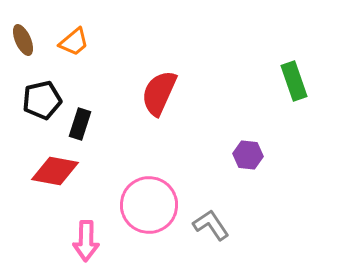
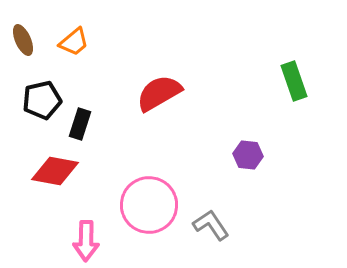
red semicircle: rotated 36 degrees clockwise
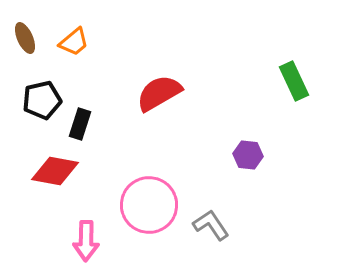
brown ellipse: moved 2 px right, 2 px up
green rectangle: rotated 6 degrees counterclockwise
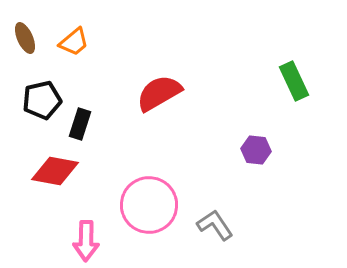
purple hexagon: moved 8 px right, 5 px up
gray L-shape: moved 4 px right
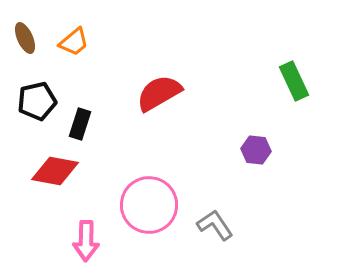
black pentagon: moved 5 px left, 1 px down
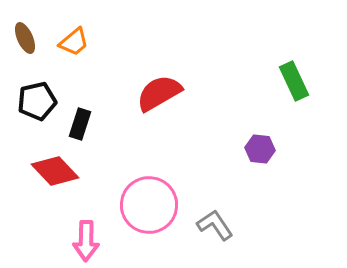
purple hexagon: moved 4 px right, 1 px up
red diamond: rotated 36 degrees clockwise
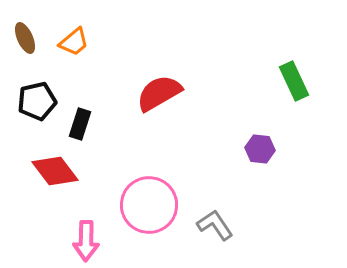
red diamond: rotated 6 degrees clockwise
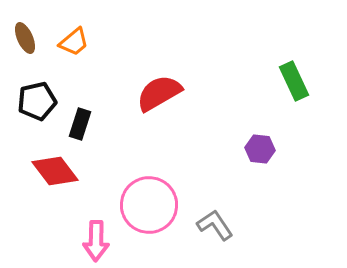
pink arrow: moved 10 px right
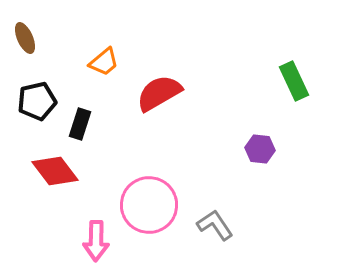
orange trapezoid: moved 30 px right, 20 px down
